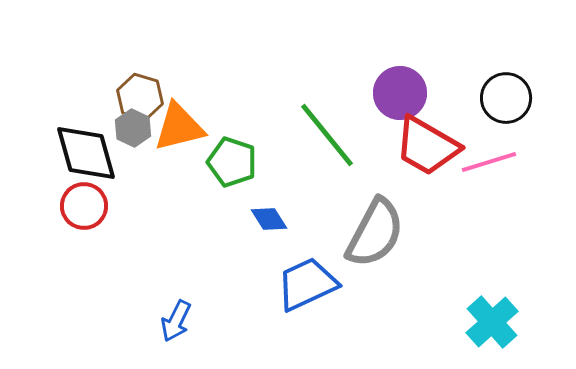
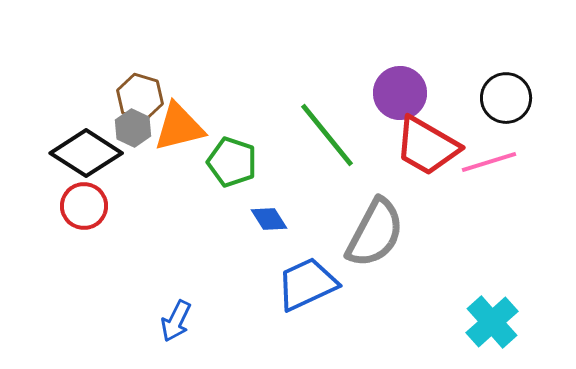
black diamond: rotated 42 degrees counterclockwise
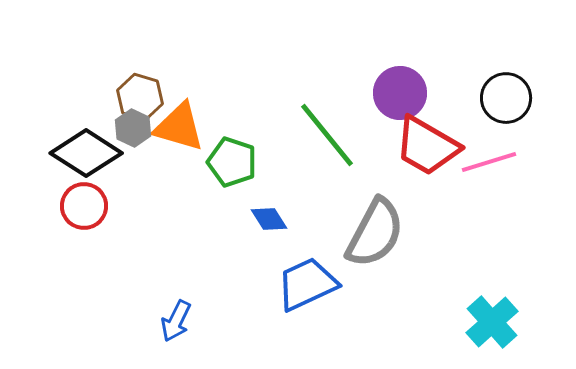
orange triangle: rotated 30 degrees clockwise
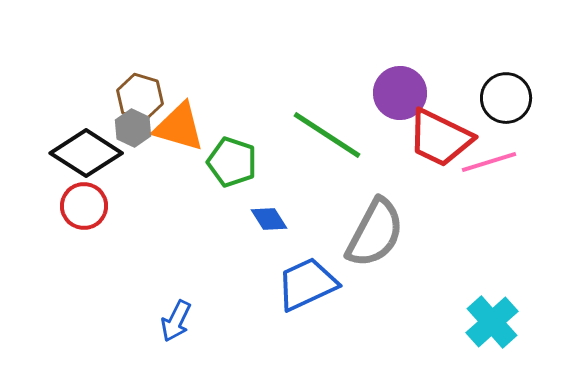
green line: rotated 18 degrees counterclockwise
red trapezoid: moved 13 px right, 8 px up; rotated 4 degrees counterclockwise
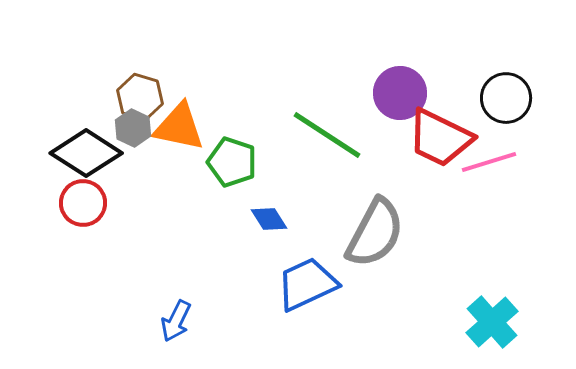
orange triangle: rotated 4 degrees counterclockwise
red circle: moved 1 px left, 3 px up
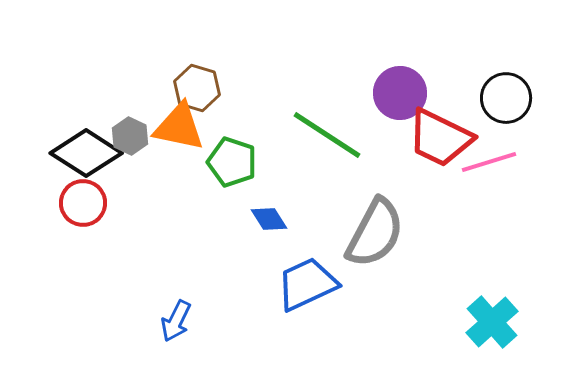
brown hexagon: moved 57 px right, 9 px up
gray hexagon: moved 3 px left, 8 px down
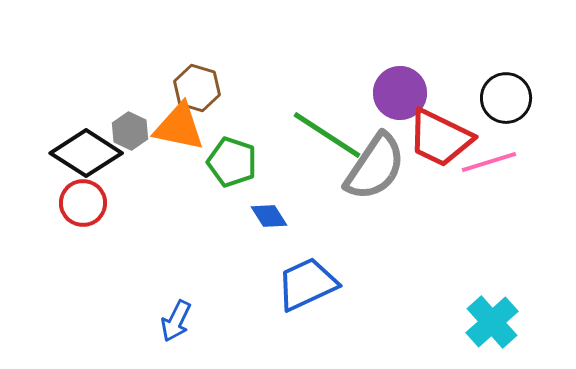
gray hexagon: moved 5 px up
blue diamond: moved 3 px up
gray semicircle: moved 66 px up; rotated 6 degrees clockwise
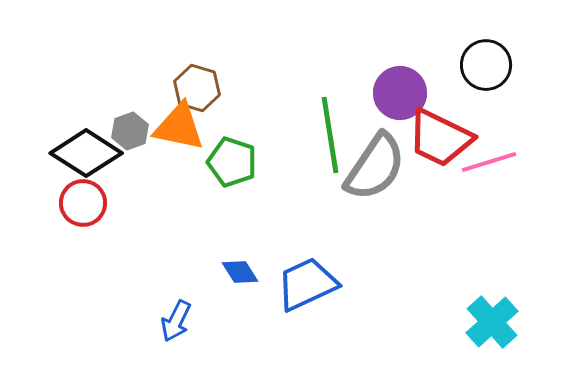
black circle: moved 20 px left, 33 px up
gray hexagon: rotated 15 degrees clockwise
green line: moved 3 px right; rotated 48 degrees clockwise
blue diamond: moved 29 px left, 56 px down
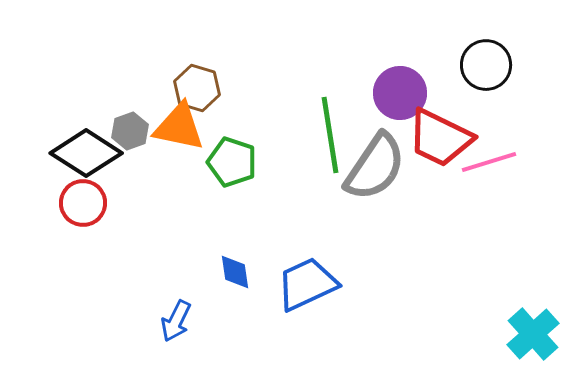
blue diamond: moved 5 px left; rotated 24 degrees clockwise
cyan cross: moved 41 px right, 12 px down
